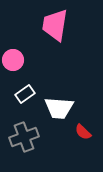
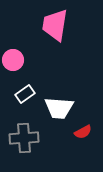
red semicircle: rotated 72 degrees counterclockwise
gray cross: moved 1 px down; rotated 16 degrees clockwise
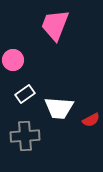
pink trapezoid: rotated 12 degrees clockwise
red semicircle: moved 8 px right, 12 px up
gray cross: moved 1 px right, 2 px up
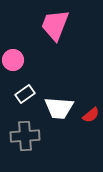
red semicircle: moved 5 px up; rotated 12 degrees counterclockwise
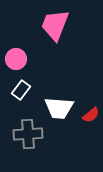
pink circle: moved 3 px right, 1 px up
white rectangle: moved 4 px left, 4 px up; rotated 18 degrees counterclockwise
gray cross: moved 3 px right, 2 px up
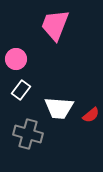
gray cross: rotated 20 degrees clockwise
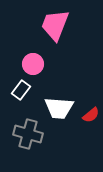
pink circle: moved 17 px right, 5 px down
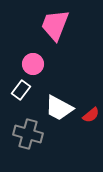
white trapezoid: rotated 24 degrees clockwise
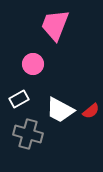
white rectangle: moved 2 px left, 9 px down; rotated 24 degrees clockwise
white trapezoid: moved 1 px right, 2 px down
red semicircle: moved 4 px up
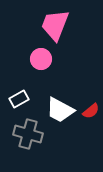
pink circle: moved 8 px right, 5 px up
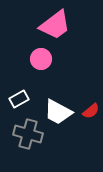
pink trapezoid: rotated 148 degrees counterclockwise
white trapezoid: moved 2 px left, 2 px down
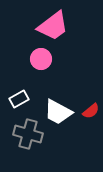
pink trapezoid: moved 2 px left, 1 px down
